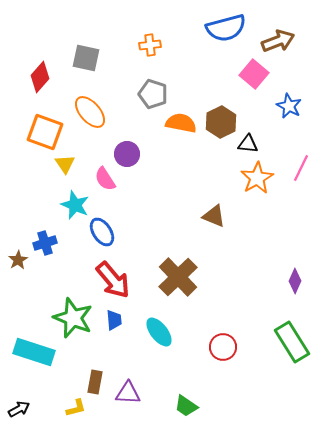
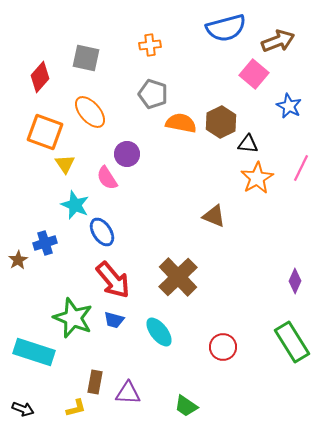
pink semicircle: moved 2 px right, 1 px up
blue trapezoid: rotated 110 degrees clockwise
black arrow: moved 4 px right; rotated 50 degrees clockwise
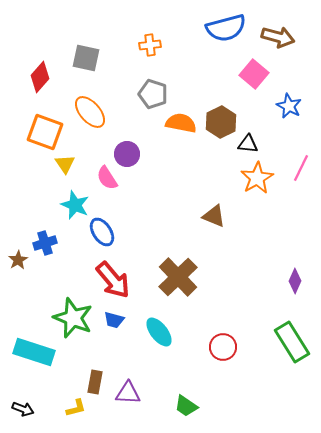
brown arrow: moved 4 px up; rotated 36 degrees clockwise
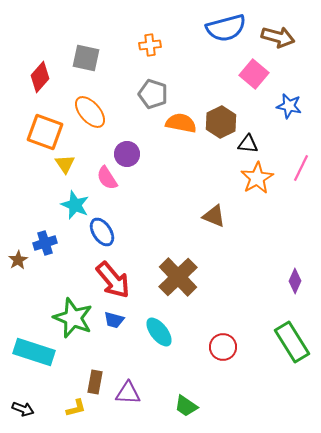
blue star: rotated 15 degrees counterclockwise
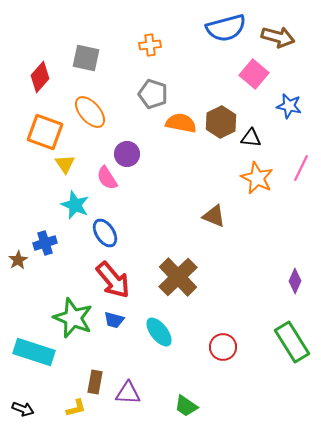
black triangle: moved 3 px right, 6 px up
orange star: rotated 16 degrees counterclockwise
blue ellipse: moved 3 px right, 1 px down
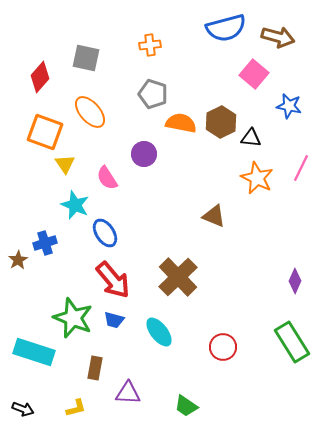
purple circle: moved 17 px right
brown rectangle: moved 14 px up
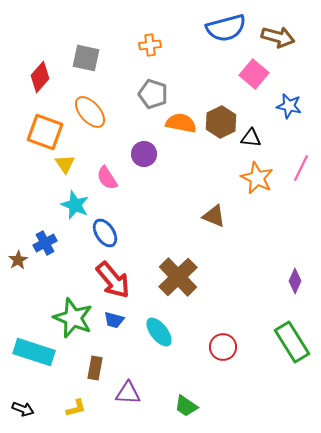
blue cross: rotated 10 degrees counterclockwise
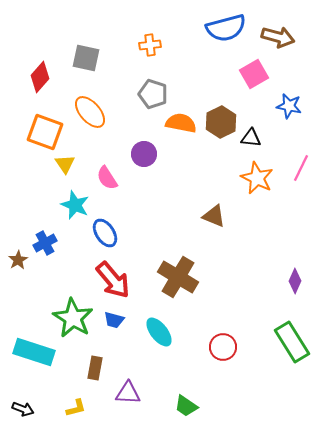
pink square: rotated 20 degrees clockwise
brown cross: rotated 15 degrees counterclockwise
green star: rotated 9 degrees clockwise
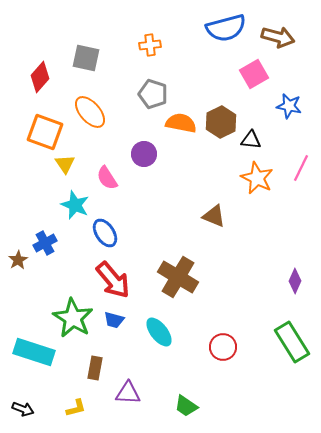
black triangle: moved 2 px down
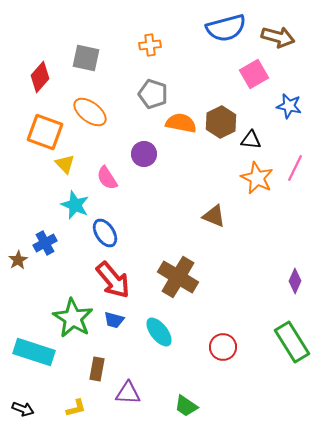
orange ellipse: rotated 12 degrees counterclockwise
yellow triangle: rotated 10 degrees counterclockwise
pink line: moved 6 px left
brown rectangle: moved 2 px right, 1 px down
